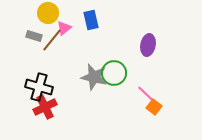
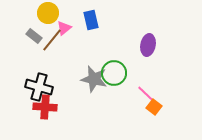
gray rectangle: rotated 21 degrees clockwise
gray star: moved 2 px down
red cross: rotated 30 degrees clockwise
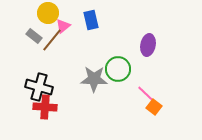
pink triangle: moved 1 px left, 2 px up
green circle: moved 4 px right, 4 px up
gray star: rotated 12 degrees counterclockwise
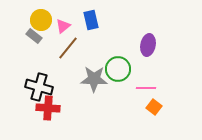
yellow circle: moved 7 px left, 7 px down
brown line: moved 16 px right, 8 px down
pink line: moved 6 px up; rotated 42 degrees counterclockwise
red cross: moved 3 px right, 1 px down
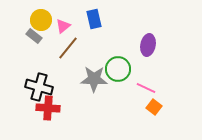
blue rectangle: moved 3 px right, 1 px up
pink line: rotated 24 degrees clockwise
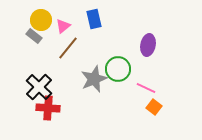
gray star: rotated 24 degrees counterclockwise
black cross: rotated 28 degrees clockwise
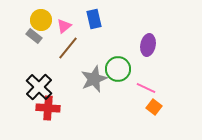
pink triangle: moved 1 px right
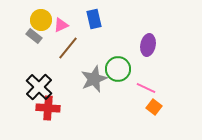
pink triangle: moved 3 px left, 1 px up; rotated 14 degrees clockwise
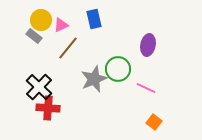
orange square: moved 15 px down
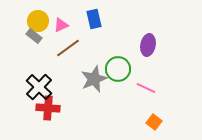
yellow circle: moved 3 px left, 1 px down
brown line: rotated 15 degrees clockwise
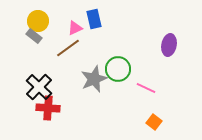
pink triangle: moved 14 px right, 3 px down
purple ellipse: moved 21 px right
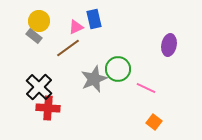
yellow circle: moved 1 px right
pink triangle: moved 1 px right, 1 px up
